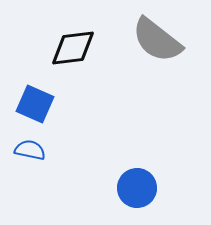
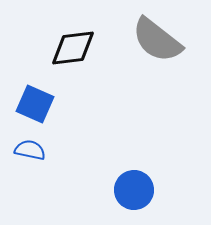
blue circle: moved 3 px left, 2 px down
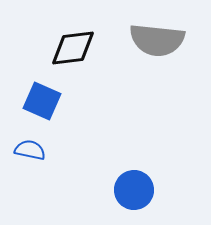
gray semicircle: rotated 32 degrees counterclockwise
blue square: moved 7 px right, 3 px up
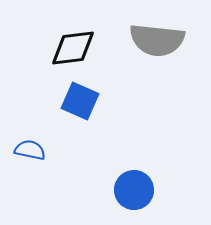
blue square: moved 38 px right
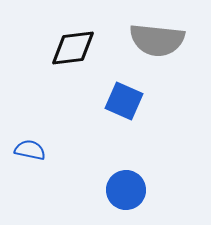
blue square: moved 44 px right
blue circle: moved 8 px left
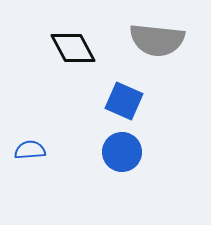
black diamond: rotated 69 degrees clockwise
blue semicircle: rotated 16 degrees counterclockwise
blue circle: moved 4 px left, 38 px up
